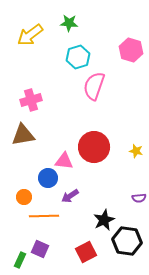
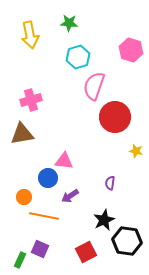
yellow arrow: rotated 64 degrees counterclockwise
brown triangle: moved 1 px left, 1 px up
red circle: moved 21 px right, 30 px up
purple semicircle: moved 29 px left, 15 px up; rotated 104 degrees clockwise
orange line: rotated 12 degrees clockwise
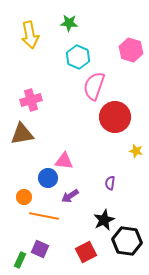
cyan hexagon: rotated 20 degrees counterclockwise
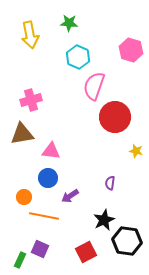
pink triangle: moved 13 px left, 10 px up
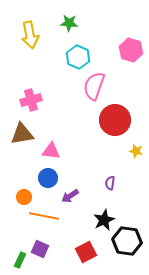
red circle: moved 3 px down
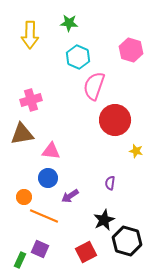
yellow arrow: rotated 12 degrees clockwise
orange line: rotated 12 degrees clockwise
black hexagon: rotated 8 degrees clockwise
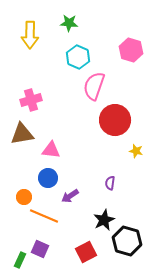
pink triangle: moved 1 px up
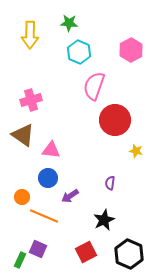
pink hexagon: rotated 15 degrees clockwise
cyan hexagon: moved 1 px right, 5 px up
brown triangle: moved 1 px right, 1 px down; rotated 45 degrees clockwise
orange circle: moved 2 px left
black hexagon: moved 2 px right, 13 px down; rotated 8 degrees clockwise
purple square: moved 2 px left
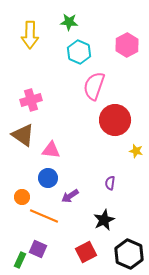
green star: moved 1 px up
pink hexagon: moved 4 px left, 5 px up
